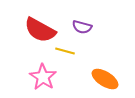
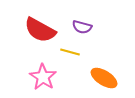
yellow line: moved 5 px right, 1 px down
orange ellipse: moved 1 px left, 1 px up
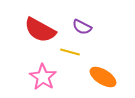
purple semicircle: rotated 12 degrees clockwise
orange ellipse: moved 1 px left, 1 px up
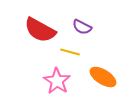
pink star: moved 14 px right, 4 px down
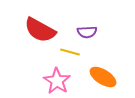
purple semicircle: moved 5 px right, 5 px down; rotated 30 degrees counterclockwise
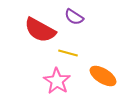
purple semicircle: moved 13 px left, 15 px up; rotated 36 degrees clockwise
yellow line: moved 2 px left, 1 px down
orange ellipse: moved 1 px up
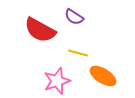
yellow line: moved 10 px right
pink star: rotated 20 degrees clockwise
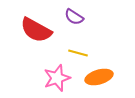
red semicircle: moved 4 px left
orange ellipse: moved 4 px left, 1 px down; rotated 48 degrees counterclockwise
pink star: moved 3 px up
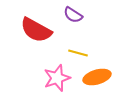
purple semicircle: moved 1 px left, 2 px up
orange ellipse: moved 2 px left
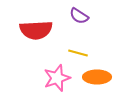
purple semicircle: moved 6 px right, 1 px down
red semicircle: rotated 32 degrees counterclockwise
orange ellipse: rotated 16 degrees clockwise
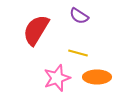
red semicircle: rotated 124 degrees clockwise
